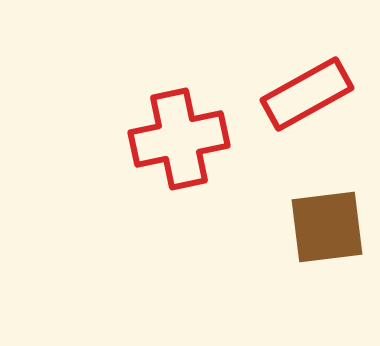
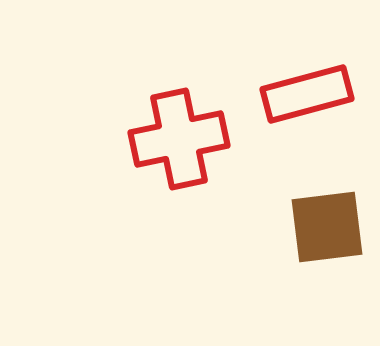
red rectangle: rotated 14 degrees clockwise
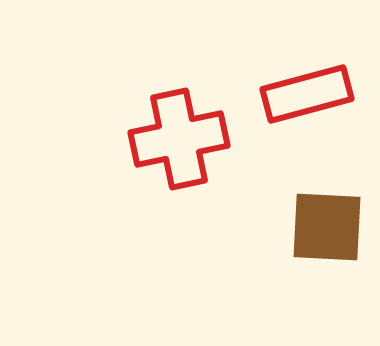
brown square: rotated 10 degrees clockwise
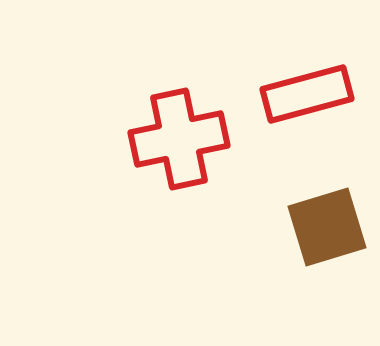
brown square: rotated 20 degrees counterclockwise
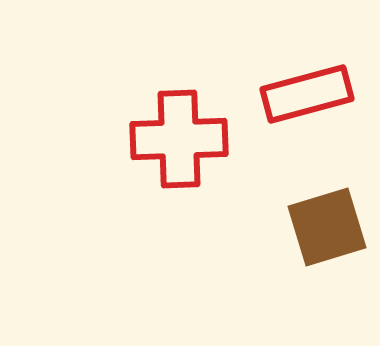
red cross: rotated 10 degrees clockwise
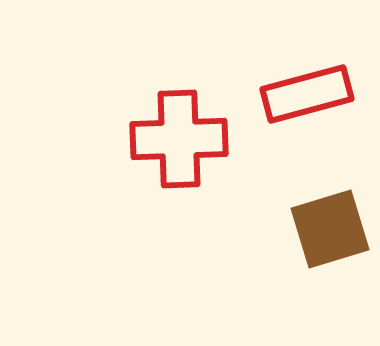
brown square: moved 3 px right, 2 px down
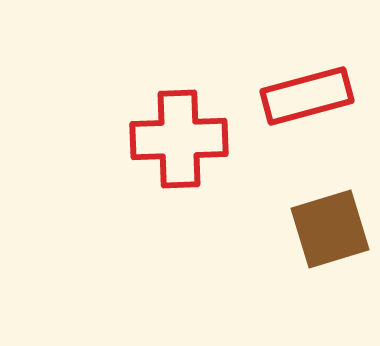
red rectangle: moved 2 px down
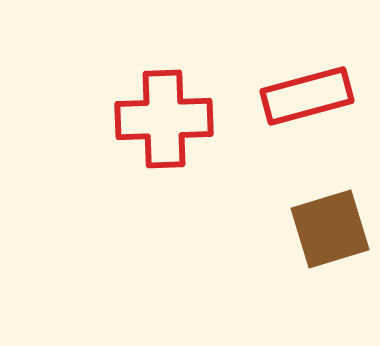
red cross: moved 15 px left, 20 px up
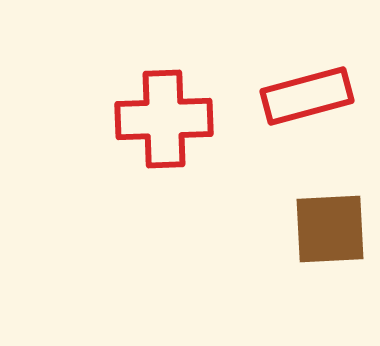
brown square: rotated 14 degrees clockwise
